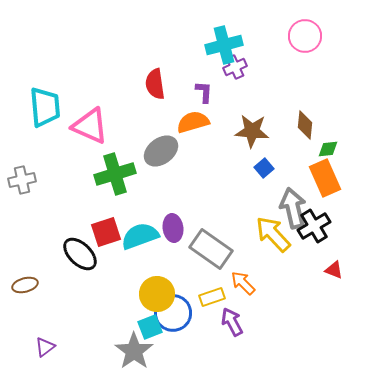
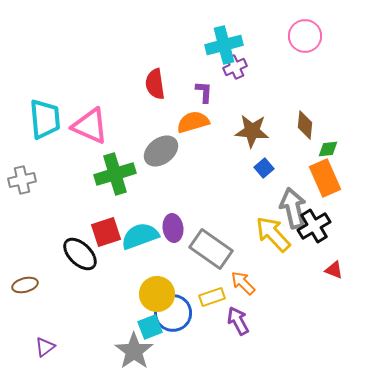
cyan trapezoid: moved 12 px down
purple arrow: moved 6 px right, 1 px up
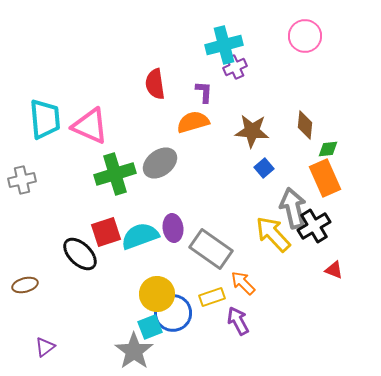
gray ellipse: moved 1 px left, 12 px down
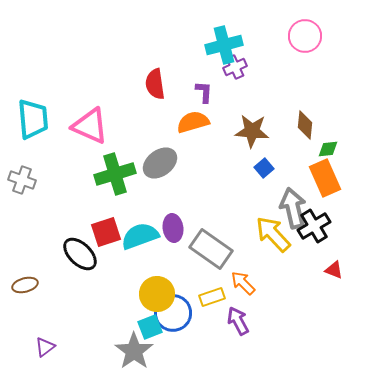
cyan trapezoid: moved 12 px left
gray cross: rotated 32 degrees clockwise
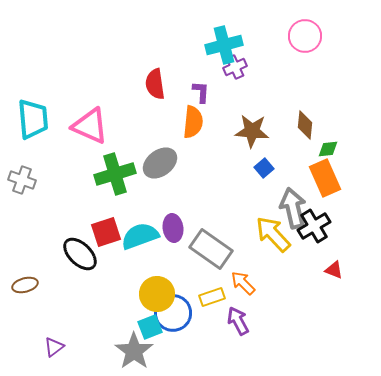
purple L-shape: moved 3 px left
orange semicircle: rotated 112 degrees clockwise
purple triangle: moved 9 px right
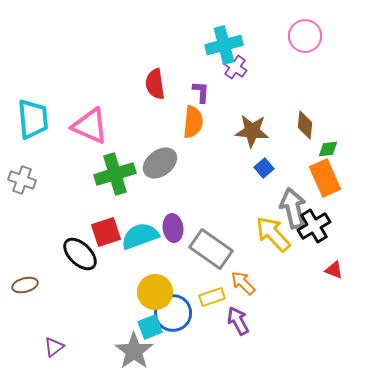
purple cross: rotated 30 degrees counterclockwise
yellow circle: moved 2 px left, 2 px up
